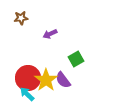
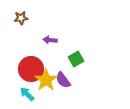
purple arrow: moved 6 px down; rotated 32 degrees clockwise
red circle: moved 3 px right, 9 px up
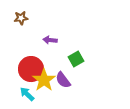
yellow star: moved 2 px left
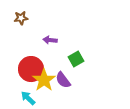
cyan arrow: moved 1 px right, 4 px down
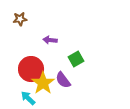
brown star: moved 1 px left, 1 px down
yellow star: moved 1 px left, 3 px down
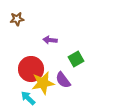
brown star: moved 3 px left
yellow star: rotated 25 degrees clockwise
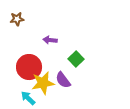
green square: rotated 14 degrees counterclockwise
red circle: moved 2 px left, 2 px up
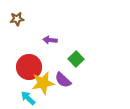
purple semicircle: rotated 12 degrees counterclockwise
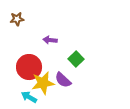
cyan arrow: moved 1 px right, 1 px up; rotated 14 degrees counterclockwise
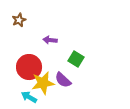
brown star: moved 2 px right, 1 px down; rotated 16 degrees counterclockwise
green square: rotated 14 degrees counterclockwise
